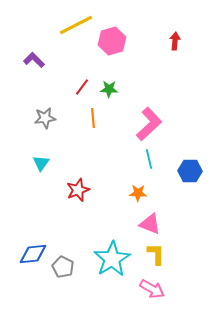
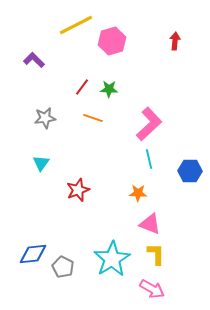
orange line: rotated 66 degrees counterclockwise
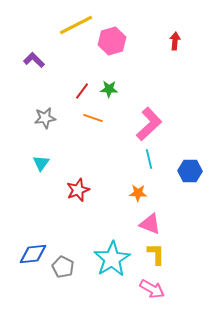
red line: moved 4 px down
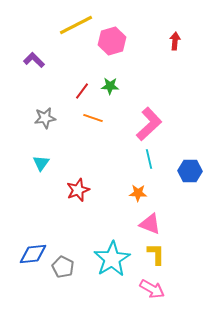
green star: moved 1 px right, 3 px up
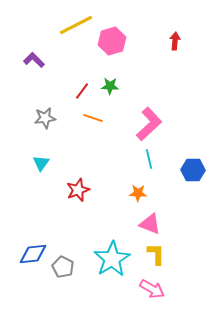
blue hexagon: moved 3 px right, 1 px up
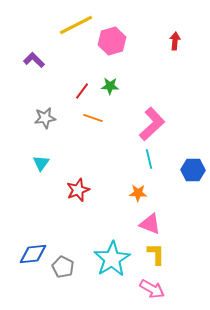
pink L-shape: moved 3 px right
